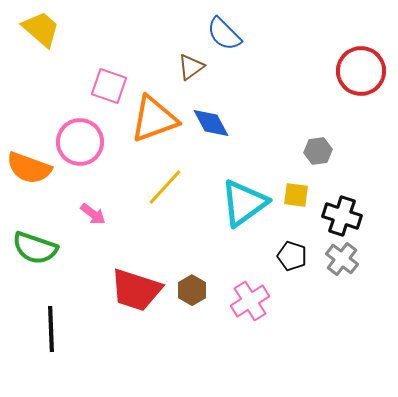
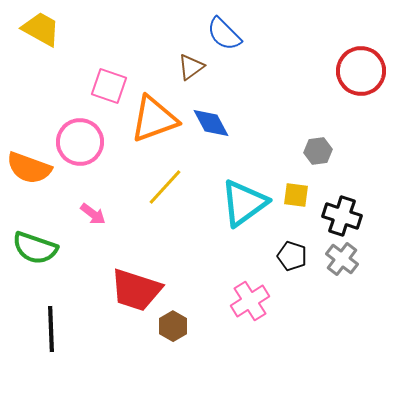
yellow trapezoid: rotated 12 degrees counterclockwise
brown hexagon: moved 19 px left, 36 px down
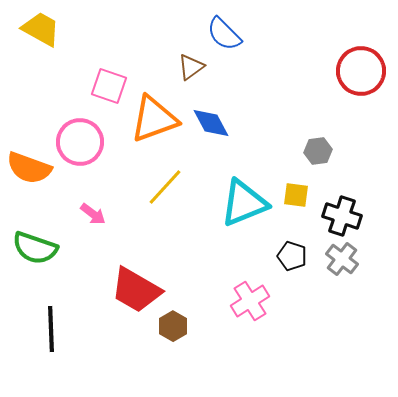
cyan triangle: rotated 14 degrees clockwise
red trapezoid: rotated 12 degrees clockwise
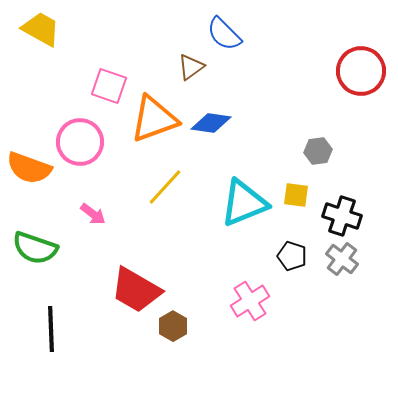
blue diamond: rotated 54 degrees counterclockwise
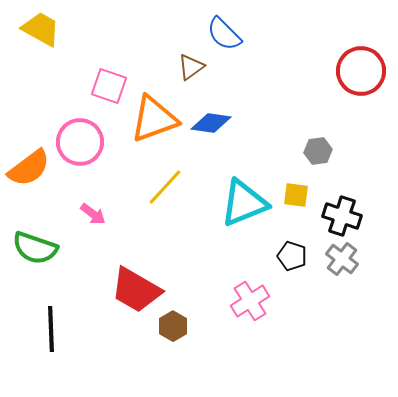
orange semicircle: rotated 57 degrees counterclockwise
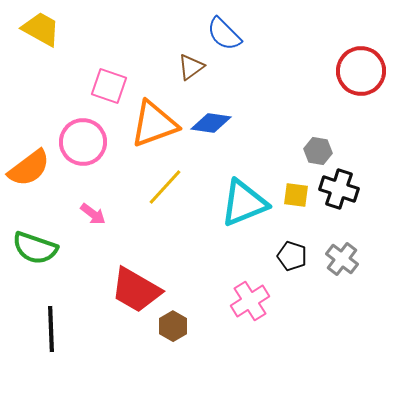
orange triangle: moved 5 px down
pink circle: moved 3 px right
gray hexagon: rotated 16 degrees clockwise
black cross: moved 3 px left, 27 px up
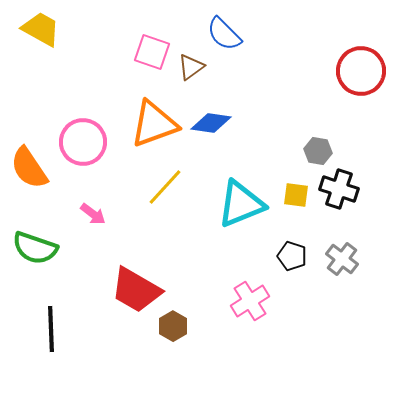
pink square: moved 43 px right, 34 px up
orange semicircle: rotated 93 degrees clockwise
cyan triangle: moved 3 px left, 1 px down
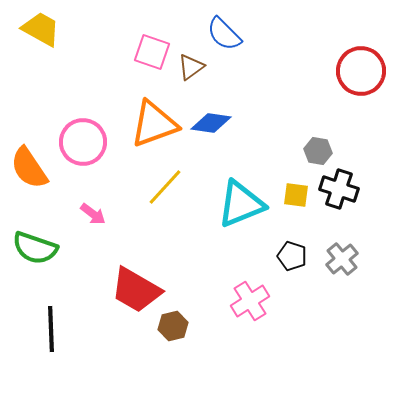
gray cross: rotated 12 degrees clockwise
brown hexagon: rotated 16 degrees clockwise
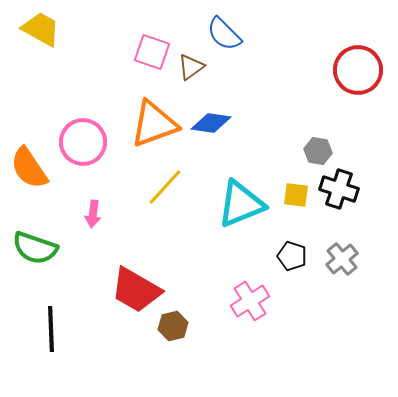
red circle: moved 3 px left, 1 px up
pink arrow: rotated 60 degrees clockwise
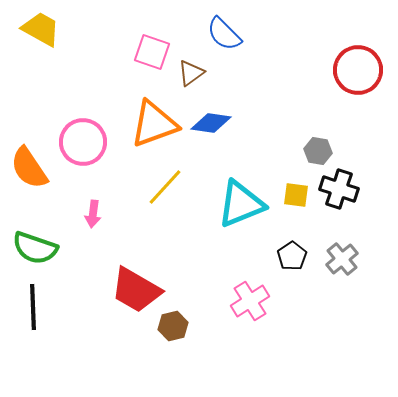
brown triangle: moved 6 px down
black pentagon: rotated 20 degrees clockwise
black line: moved 18 px left, 22 px up
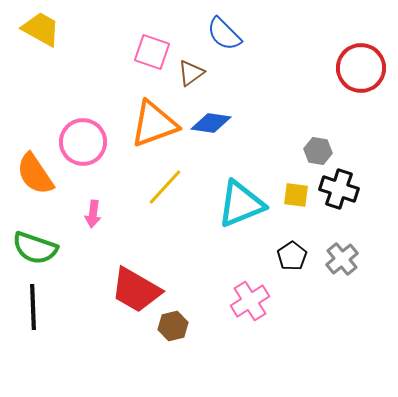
red circle: moved 3 px right, 2 px up
orange semicircle: moved 6 px right, 6 px down
